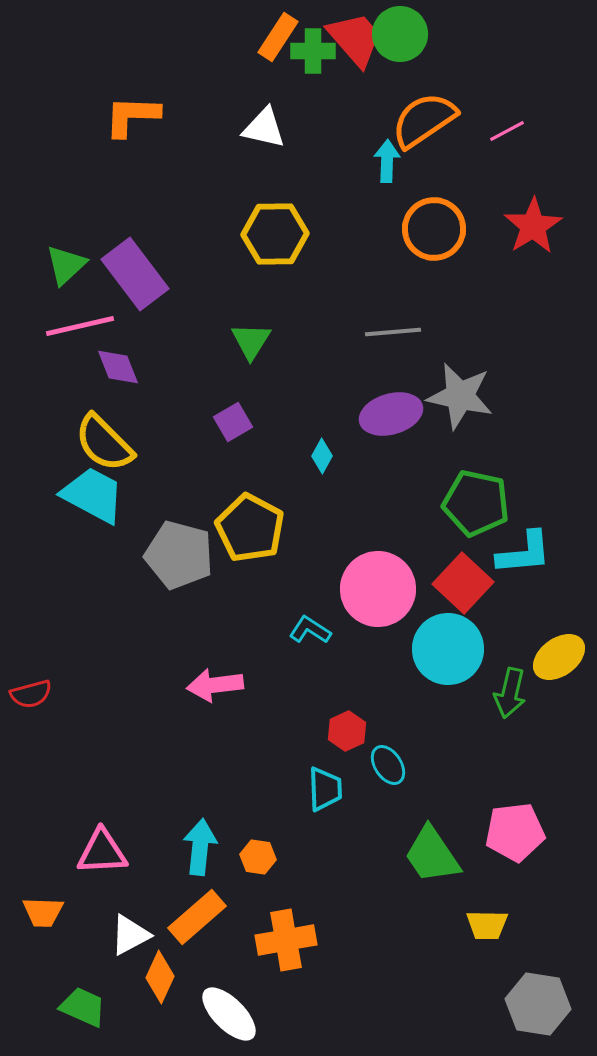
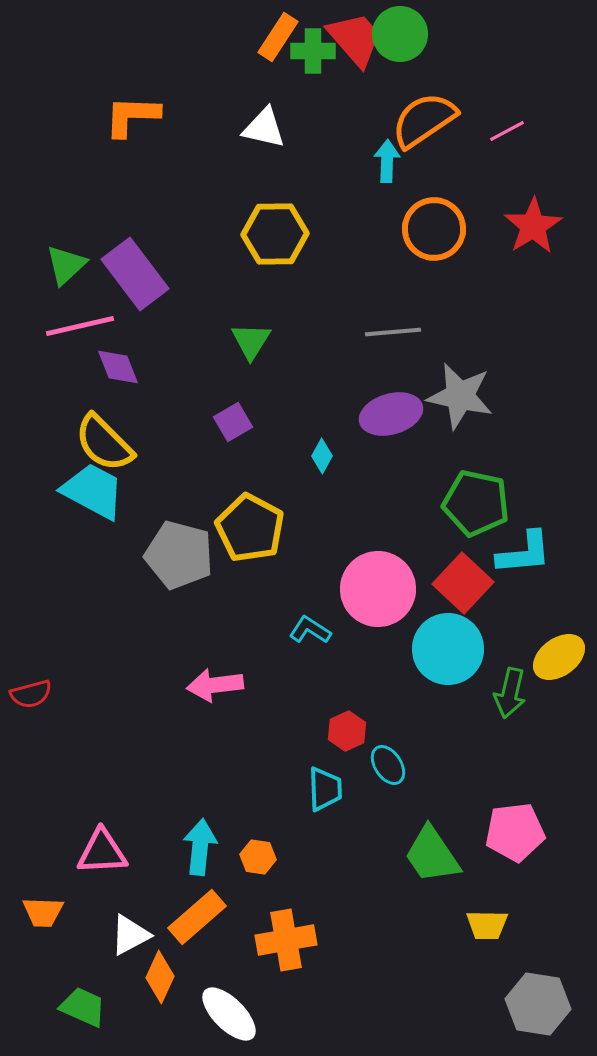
cyan trapezoid at (93, 495): moved 4 px up
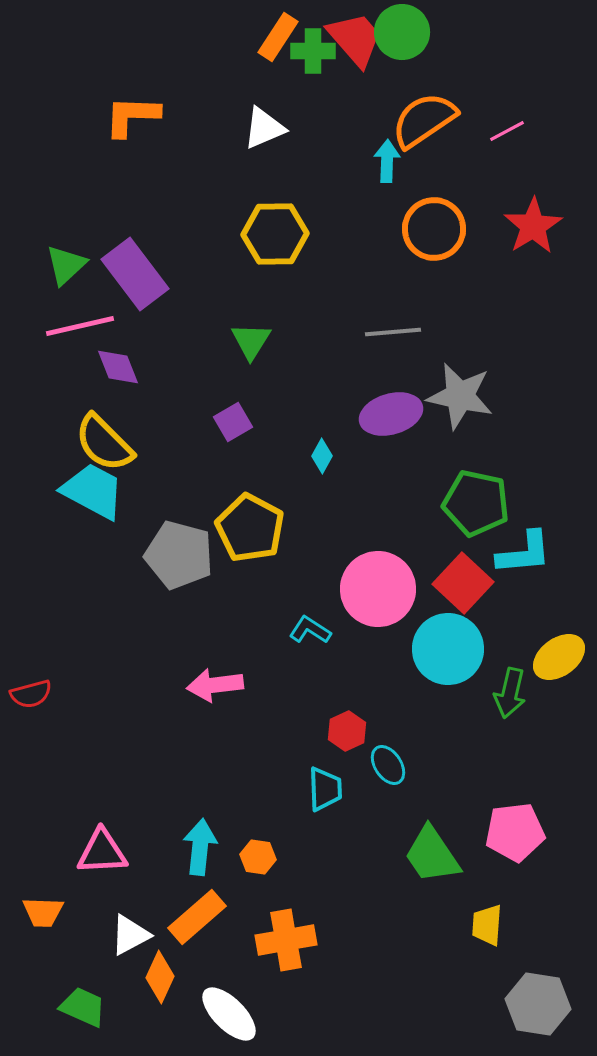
green circle at (400, 34): moved 2 px right, 2 px up
white triangle at (264, 128): rotated 36 degrees counterclockwise
yellow trapezoid at (487, 925): rotated 93 degrees clockwise
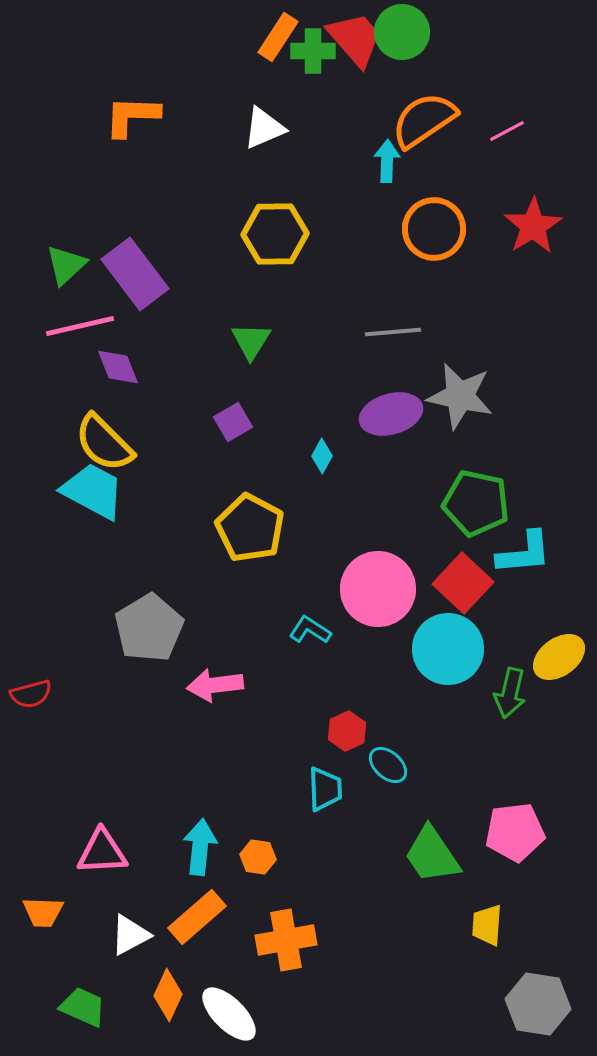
gray pentagon at (179, 555): moved 30 px left, 73 px down; rotated 26 degrees clockwise
cyan ellipse at (388, 765): rotated 15 degrees counterclockwise
orange diamond at (160, 977): moved 8 px right, 18 px down
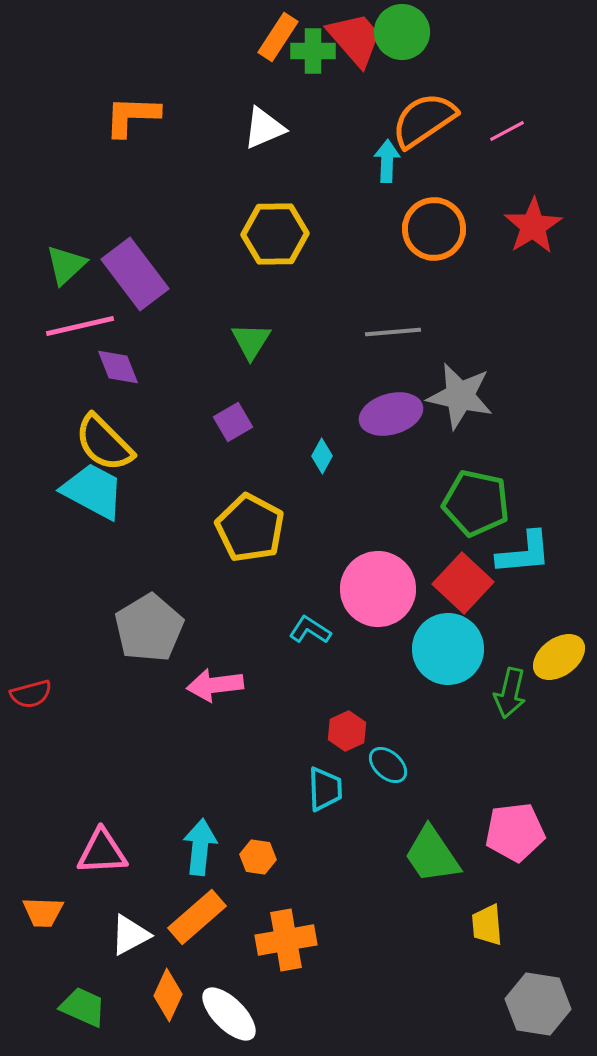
yellow trapezoid at (487, 925): rotated 9 degrees counterclockwise
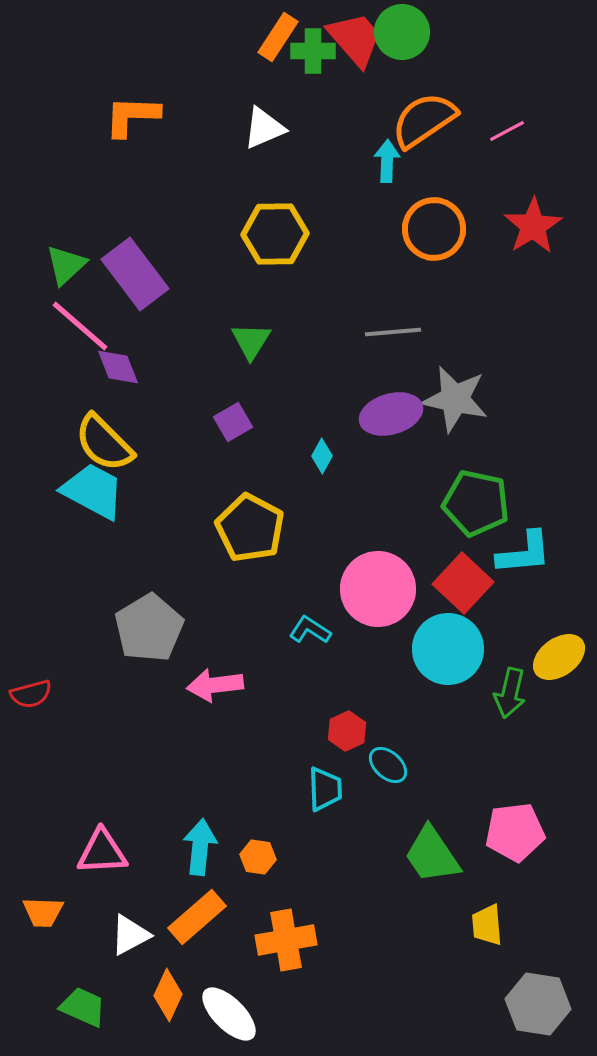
pink line at (80, 326): rotated 54 degrees clockwise
gray star at (460, 396): moved 5 px left, 3 px down
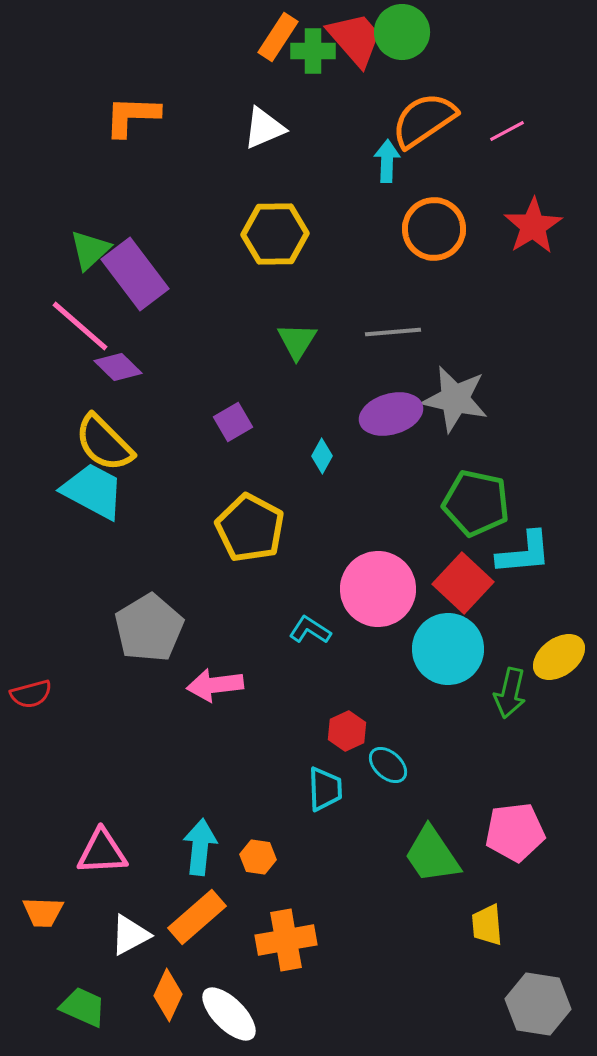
green triangle at (66, 265): moved 24 px right, 15 px up
green triangle at (251, 341): moved 46 px right
purple diamond at (118, 367): rotated 24 degrees counterclockwise
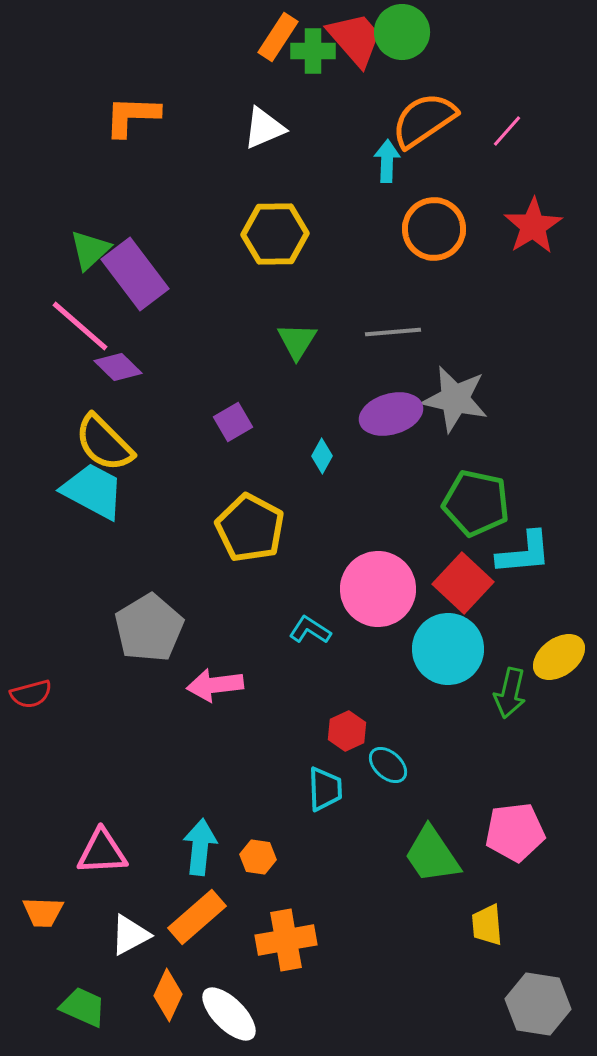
pink line at (507, 131): rotated 21 degrees counterclockwise
